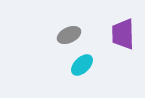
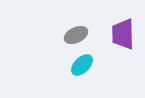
gray ellipse: moved 7 px right
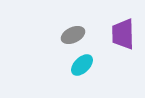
gray ellipse: moved 3 px left
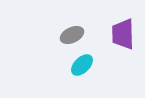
gray ellipse: moved 1 px left
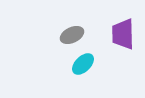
cyan ellipse: moved 1 px right, 1 px up
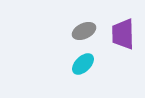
gray ellipse: moved 12 px right, 4 px up
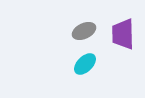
cyan ellipse: moved 2 px right
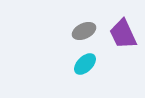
purple trapezoid: rotated 24 degrees counterclockwise
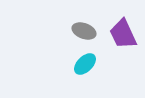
gray ellipse: rotated 45 degrees clockwise
